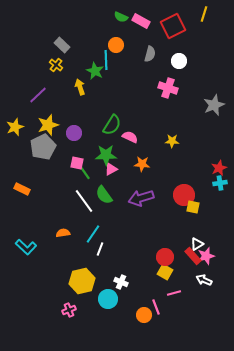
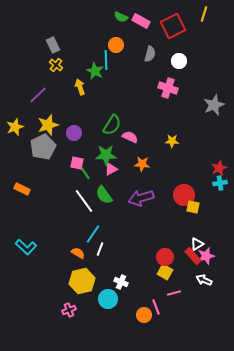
gray rectangle at (62, 45): moved 9 px left; rotated 21 degrees clockwise
orange semicircle at (63, 233): moved 15 px right, 20 px down; rotated 40 degrees clockwise
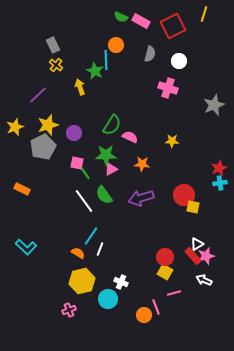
cyan line at (93, 234): moved 2 px left, 2 px down
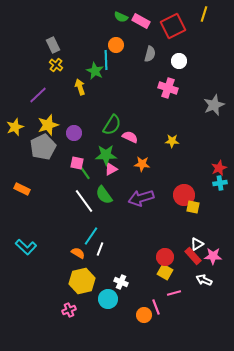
pink star at (206, 256): moved 7 px right; rotated 18 degrees clockwise
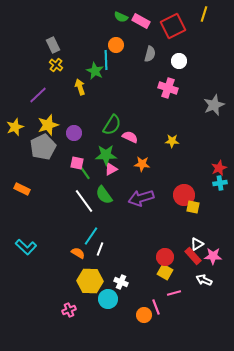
yellow hexagon at (82, 281): moved 8 px right; rotated 15 degrees clockwise
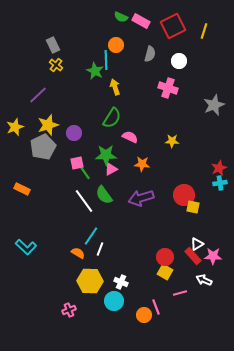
yellow line at (204, 14): moved 17 px down
yellow arrow at (80, 87): moved 35 px right
green semicircle at (112, 125): moved 7 px up
pink square at (77, 163): rotated 24 degrees counterclockwise
pink line at (174, 293): moved 6 px right
cyan circle at (108, 299): moved 6 px right, 2 px down
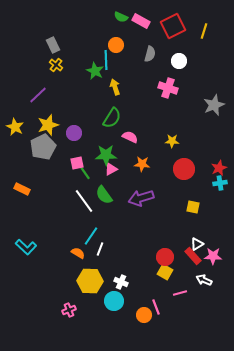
yellow star at (15, 127): rotated 24 degrees counterclockwise
red circle at (184, 195): moved 26 px up
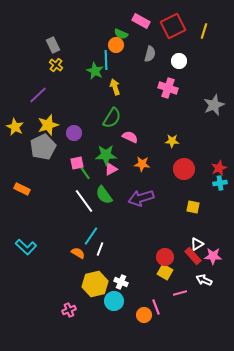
green semicircle at (121, 17): moved 17 px down
yellow hexagon at (90, 281): moved 5 px right, 3 px down; rotated 15 degrees counterclockwise
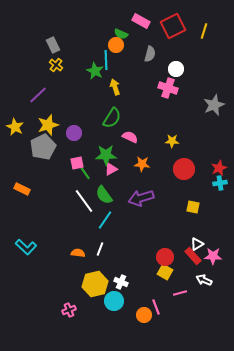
white circle at (179, 61): moved 3 px left, 8 px down
cyan line at (91, 236): moved 14 px right, 16 px up
orange semicircle at (78, 253): rotated 24 degrees counterclockwise
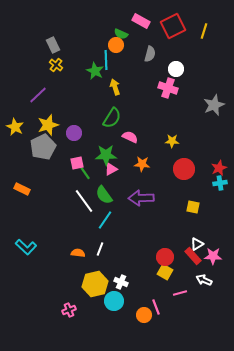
purple arrow at (141, 198): rotated 15 degrees clockwise
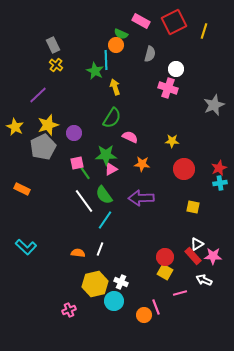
red square at (173, 26): moved 1 px right, 4 px up
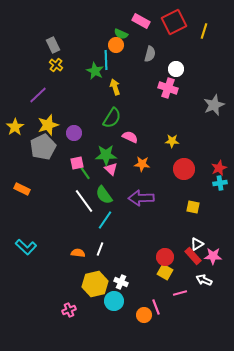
yellow star at (15, 127): rotated 12 degrees clockwise
pink triangle at (111, 169): rotated 48 degrees counterclockwise
